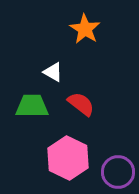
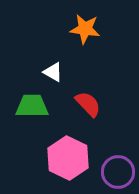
orange star: rotated 24 degrees counterclockwise
red semicircle: moved 7 px right; rotated 8 degrees clockwise
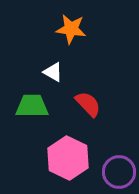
orange star: moved 14 px left
purple circle: moved 1 px right
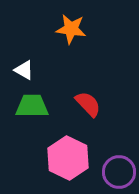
white triangle: moved 29 px left, 2 px up
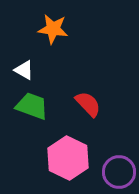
orange star: moved 18 px left
green trapezoid: rotated 20 degrees clockwise
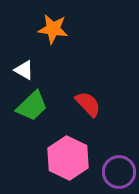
green trapezoid: rotated 116 degrees clockwise
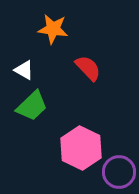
red semicircle: moved 36 px up
pink hexagon: moved 13 px right, 10 px up
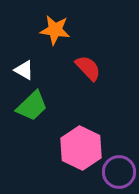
orange star: moved 2 px right, 1 px down
